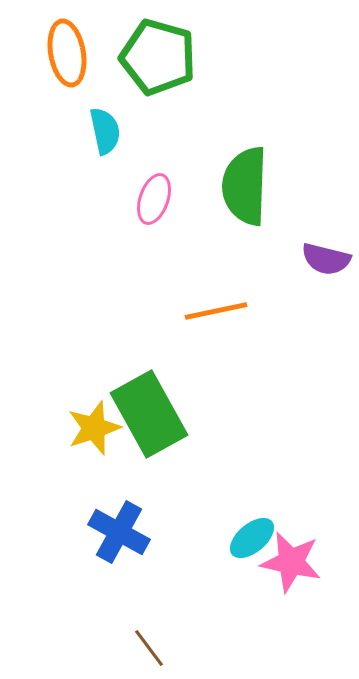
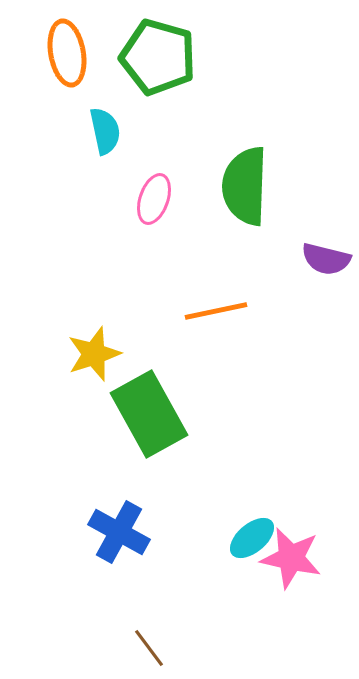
yellow star: moved 74 px up
pink star: moved 4 px up
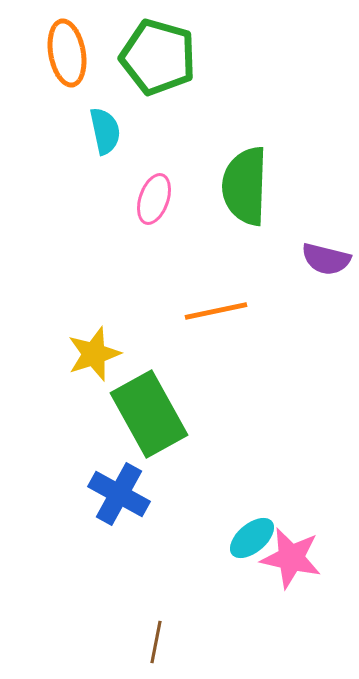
blue cross: moved 38 px up
brown line: moved 7 px right, 6 px up; rotated 48 degrees clockwise
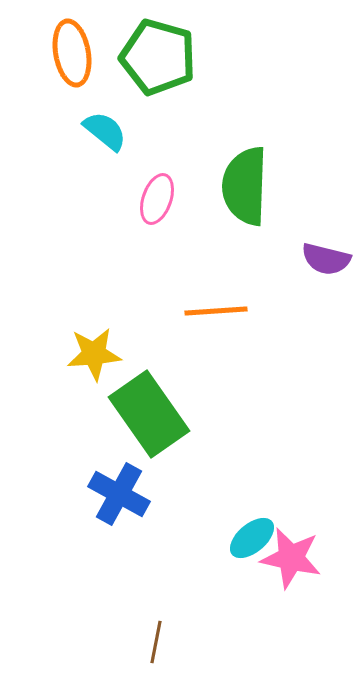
orange ellipse: moved 5 px right
cyan semicircle: rotated 39 degrees counterclockwise
pink ellipse: moved 3 px right
orange line: rotated 8 degrees clockwise
yellow star: rotated 14 degrees clockwise
green rectangle: rotated 6 degrees counterclockwise
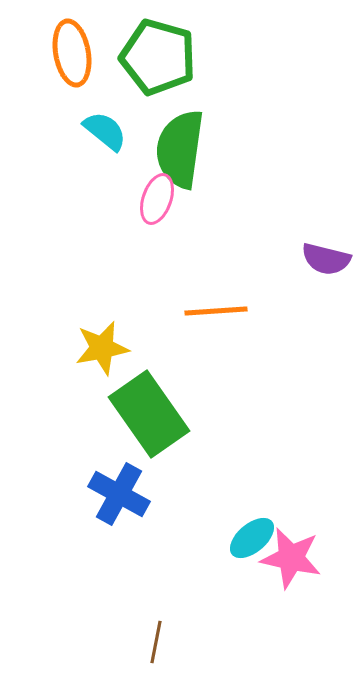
green semicircle: moved 65 px left, 37 px up; rotated 6 degrees clockwise
yellow star: moved 8 px right, 6 px up; rotated 6 degrees counterclockwise
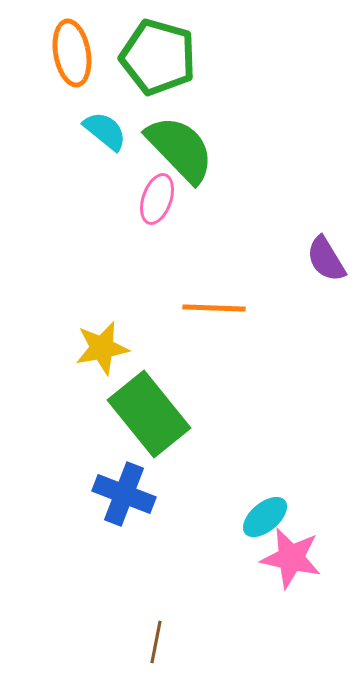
green semicircle: rotated 128 degrees clockwise
purple semicircle: rotated 45 degrees clockwise
orange line: moved 2 px left, 3 px up; rotated 6 degrees clockwise
green rectangle: rotated 4 degrees counterclockwise
blue cross: moved 5 px right; rotated 8 degrees counterclockwise
cyan ellipse: moved 13 px right, 21 px up
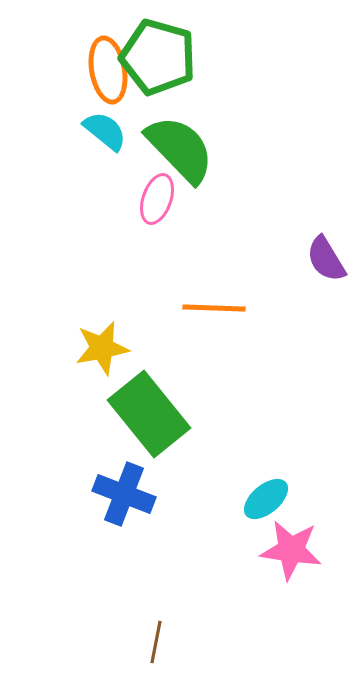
orange ellipse: moved 36 px right, 17 px down
cyan ellipse: moved 1 px right, 18 px up
pink star: moved 8 px up; rotated 4 degrees counterclockwise
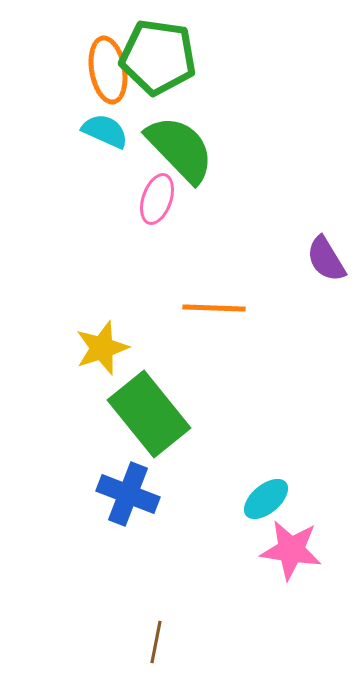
green pentagon: rotated 8 degrees counterclockwise
cyan semicircle: rotated 15 degrees counterclockwise
yellow star: rotated 8 degrees counterclockwise
blue cross: moved 4 px right
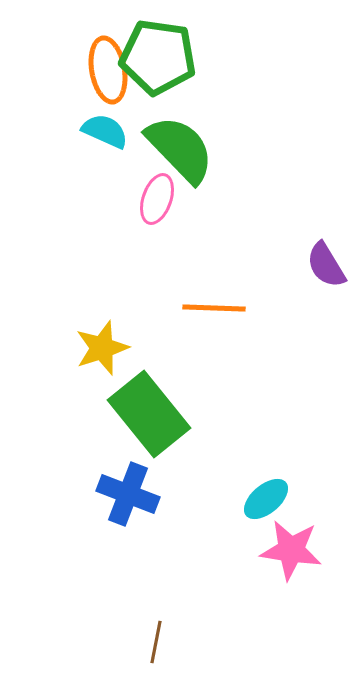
purple semicircle: moved 6 px down
